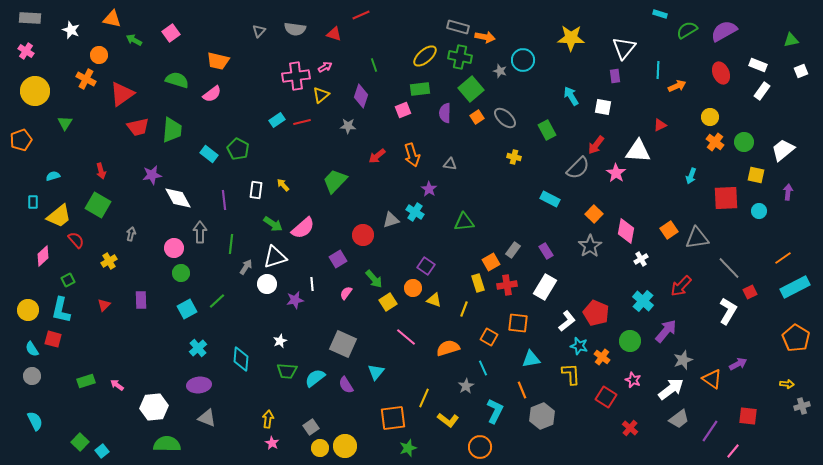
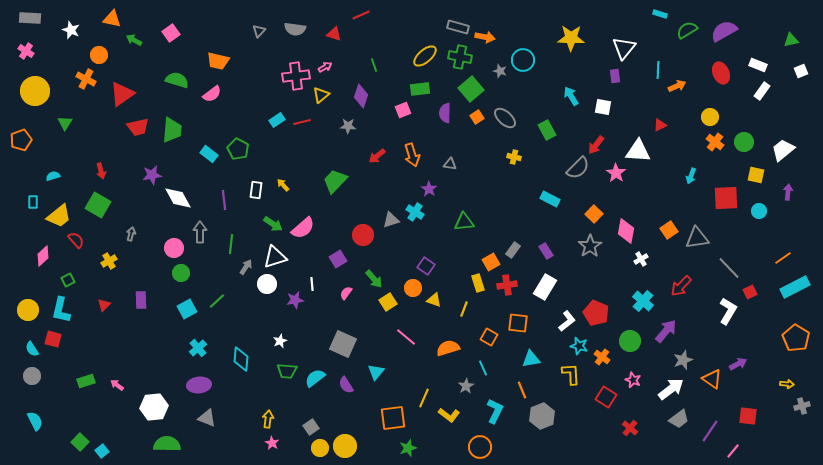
yellow L-shape at (448, 420): moved 1 px right, 5 px up
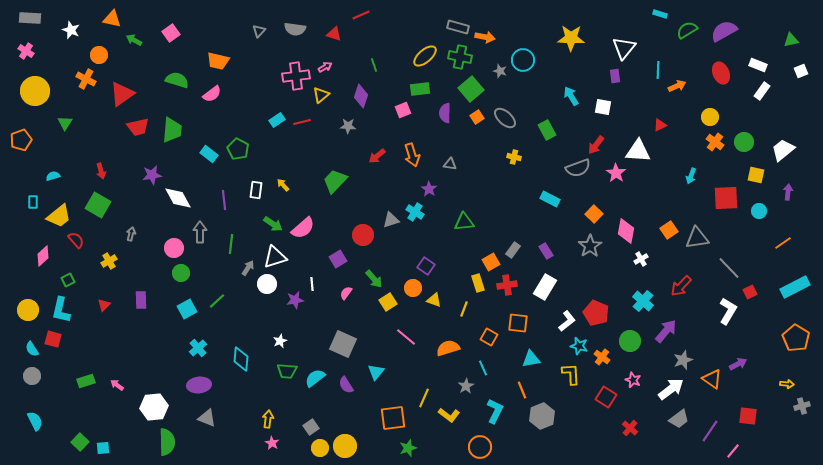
gray semicircle at (578, 168): rotated 25 degrees clockwise
orange line at (783, 258): moved 15 px up
gray arrow at (246, 267): moved 2 px right, 1 px down
green semicircle at (167, 444): moved 2 px up; rotated 88 degrees clockwise
cyan square at (102, 451): moved 1 px right, 3 px up; rotated 32 degrees clockwise
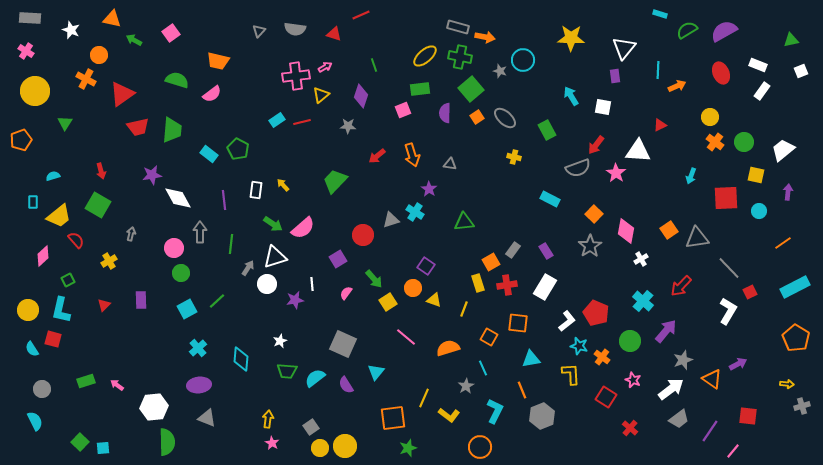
gray circle at (32, 376): moved 10 px right, 13 px down
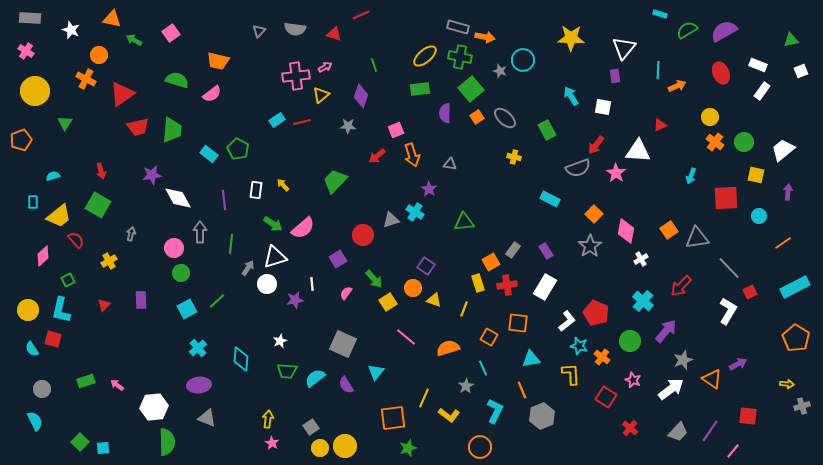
pink square at (403, 110): moved 7 px left, 20 px down
cyan circle at (759, 211): moved 5 px down
gray trapezoid at (679, 419): moved 1 px left, 13 px down; rotated 10 degrees counterclockwise
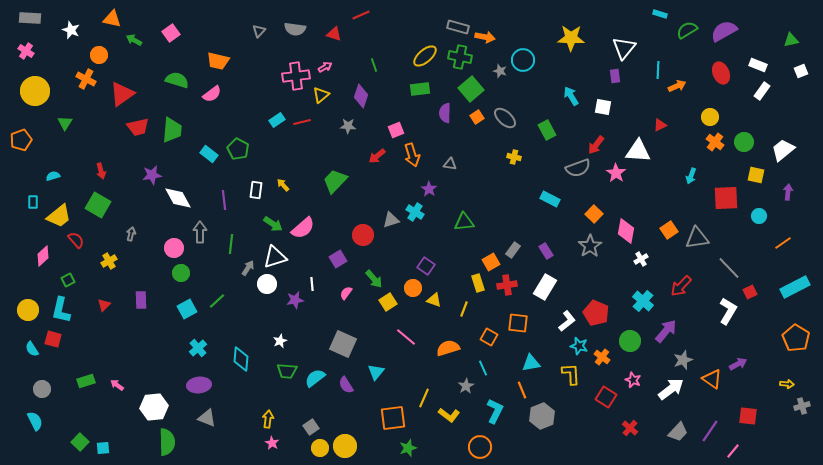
cyan triangle at (531, 359): moved 4 px down
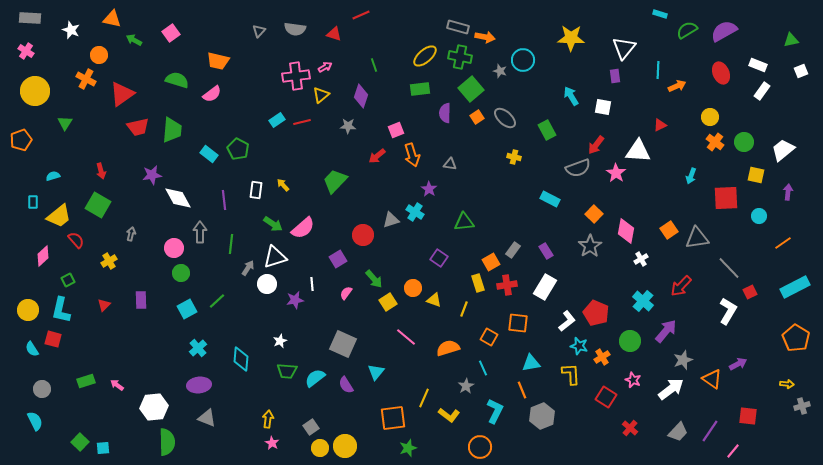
purple square at (426, 266): moved 13 px right, 8 px up
orange cross at (602, 357): rotated 21 degrees clockwise
